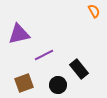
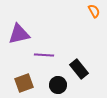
purple line: rotated 30 degrees clockwise
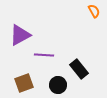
purple triangle: moved 1 px right, 1 px down; rotated 15 degrees counterclockwise
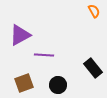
black rectangle: moved 14 px right, 1 px up
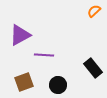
orange semicircle: rotated 104 degrees counterclockwise
brown square: moved 1 px up
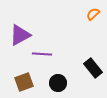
orange semicircle: moved 1 px left, 3 px down
purple line: moved 2 px left, 1 px up
black circle: moved 2 px up
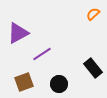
purple triangle: moved 2 px left, 2 px up
purple line: rotated 36 degrees counterclockwise
black circle: moved 1 px right, 1 px down
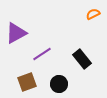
orange semicircle: rotated 16 degrees clockwise
purple triangle: moved 2 px left
black rectangle: moved 11 px left, 9 px up
brown square: moved 3 px right
